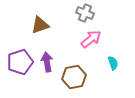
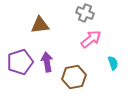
brown triangle: rotated 12 degrees clockwise
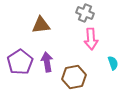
brown triangle: moved 1 px right
pink arrow: rotated 125 degrees clockwise
purple pentagon: rotated 15 degrees counterclockwise
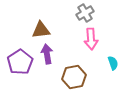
gray cross: rotated 36 degrees clockwise
brown triangle: moved 5 px down
purple arrow: moved 8 px up
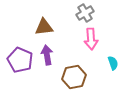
brown triangle: moved 3 px right, 3 px up
purple arrow: moved 1 px down
purple pentagon: moved 2 px up; rotated 15 degrees counterclockwise
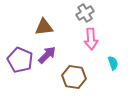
purple arrow: rotated 54 degrees clockwise
brown hexagon: rotated 20 degrees clockwise
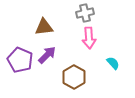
gray cross: rotated 18 degrees clockwise
pink arrow: moved 2 px left, 1 px up
cyan semicircle: rotated 24 degrees counterclockwise
brown hexagon: rotated 20 degrees clockwise
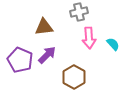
gray cross: moved 6 px left, 1 px up
cyan semicircle: moved 19 px up
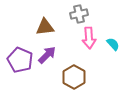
gray cross: moved 2 px down
brown triangle: moved 1 px right
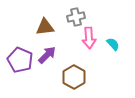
gray cross: moved 3 px left, 3 px down
